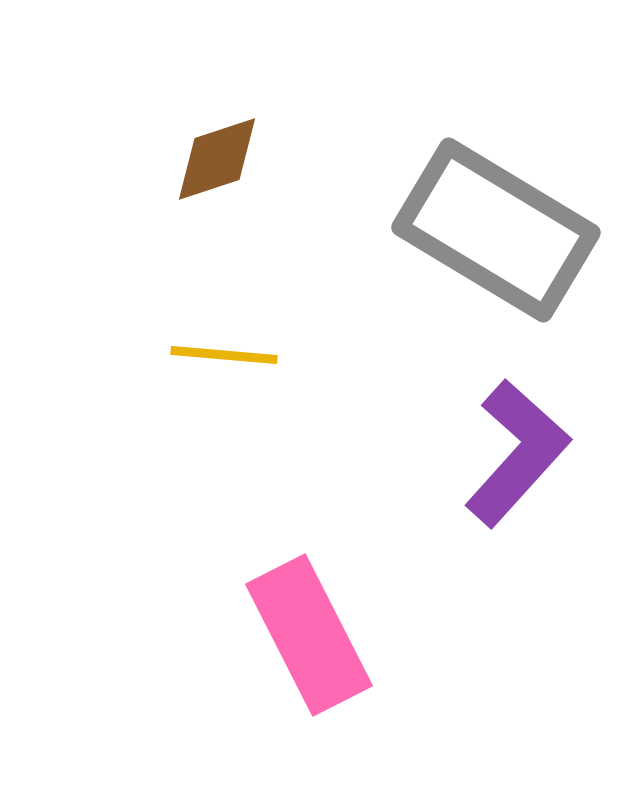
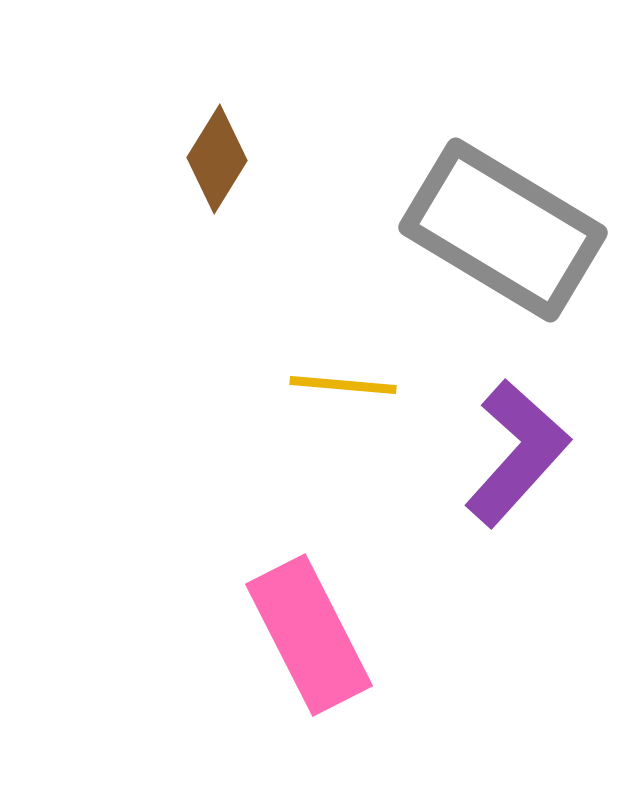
brown diamond: rotated 40 degrees counterclockwise
gray rectangle: moved 7 px right
yellow line: moved 119 px right, 30 px down
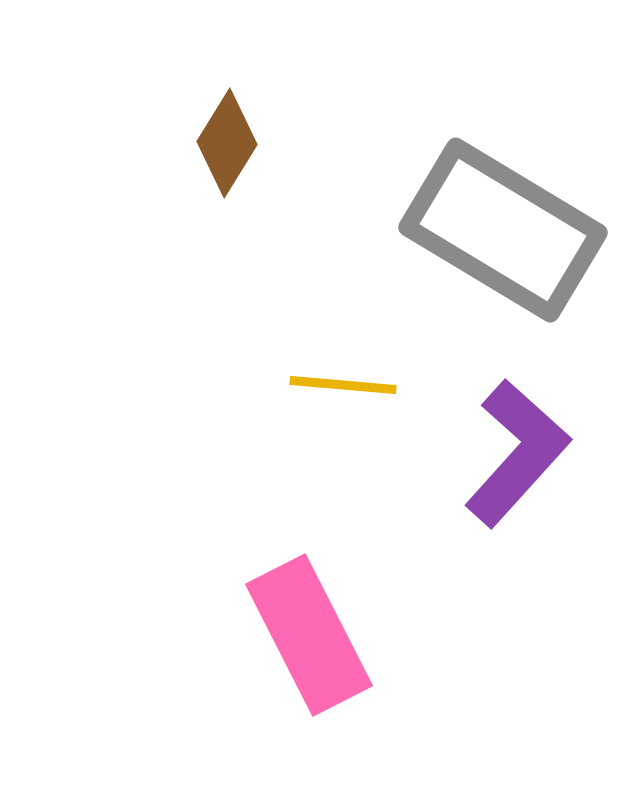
brown diamond: moved 10 px right, 16 px up
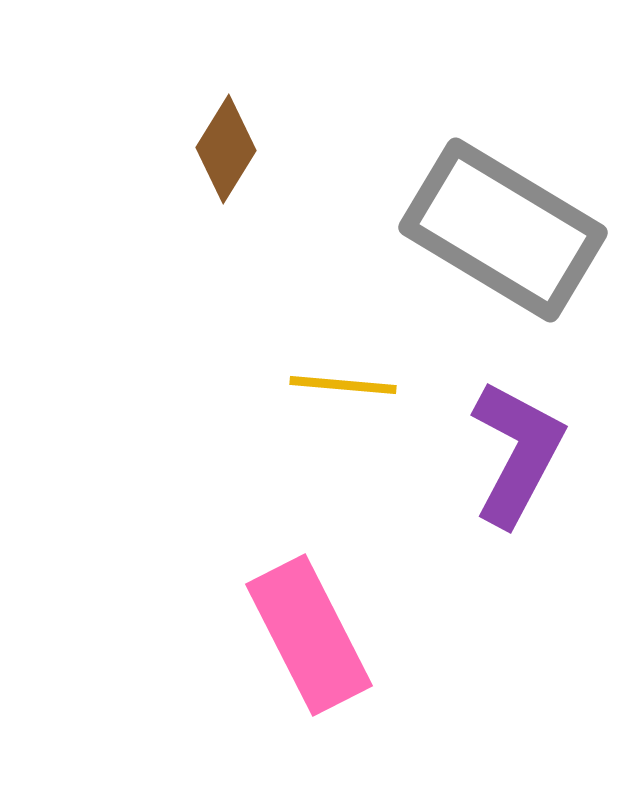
brown diamond: moved 1 px left, 6 px down
purple L-shape: rotated 14 degrees counterclockwise
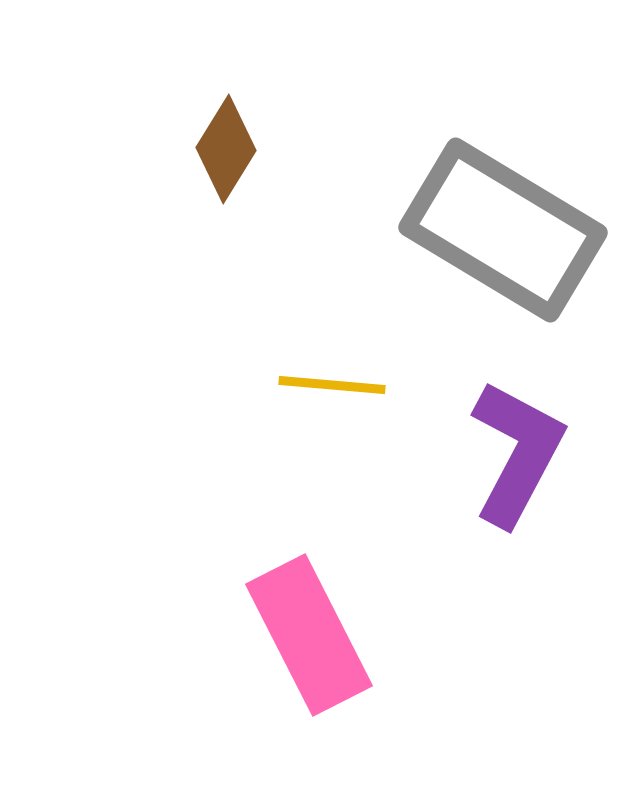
yellow line: moved 11 px left
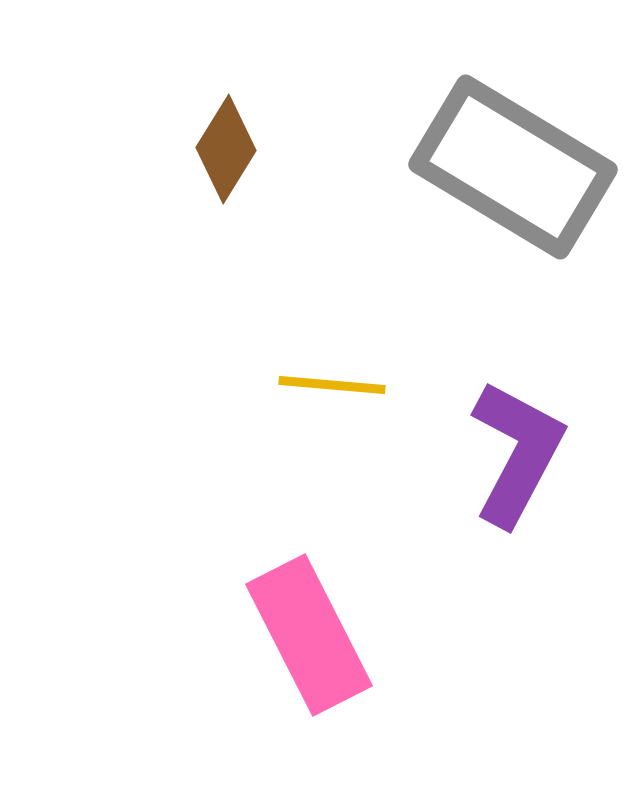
gray rectangle: moved 10 px right, 63 px up
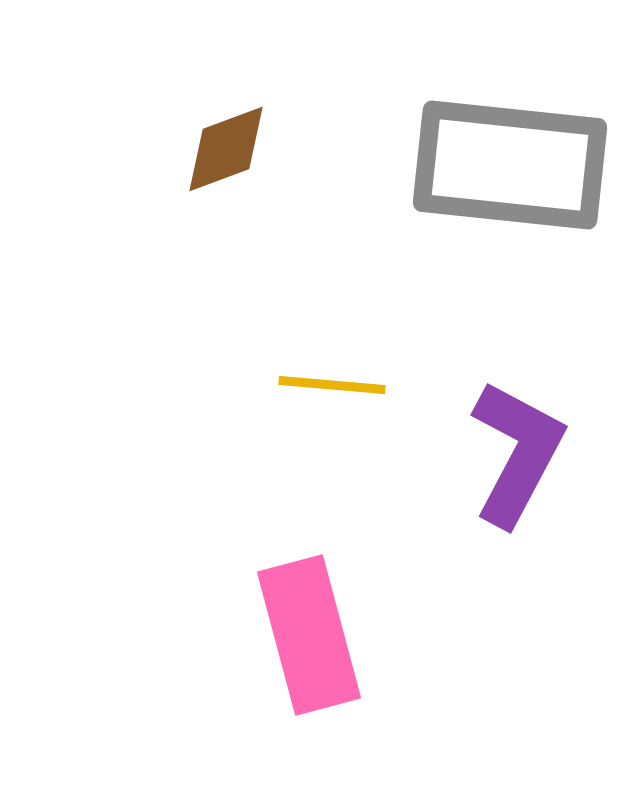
brown diamond: rotated 38 degrees clockwise
gray rectangle: moved 3 px left, 2 px up; rotated 25 degrees counterclockwise
pink rectangle: rotated 12 degrees clockwise
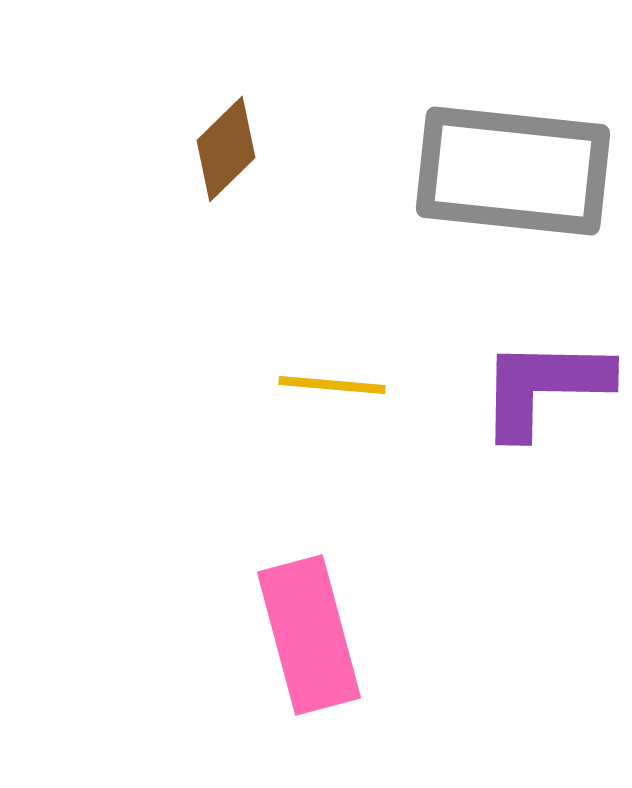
brown diamond: rotated 24 degrees counterclockwise
gray rectangle: moved 3 px right, 6 px down
purple L-shape: moved 27 px right, 66 px up; rotated 117 degrees counterclockwise
